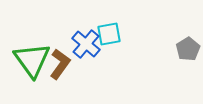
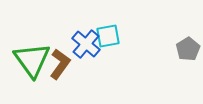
cyan square: moved 1 px left, 2 px down
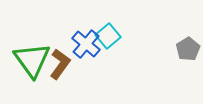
cyan square: rotated 30 degrees counterclockwise
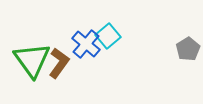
brown L-shape: moved 1 px left, 1 px up
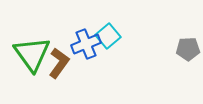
blue cross: rotated 28 degrees clockwise
gray pentagon: rotated 30 degrees clockwise
green triangle: moved 6 px up
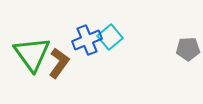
cyan square: moved 2 px right, 1 px down
blue cross: moved 1 px right, 4 px up
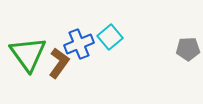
blue cross: moved 8 px left, 4 px down
green triangle: moved 4 px left
